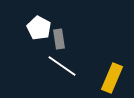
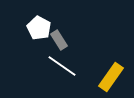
gray rectangle: moved 1 px down; rotated 24 degrees counterclockwise
yellow rectangle: moved 1 px left, 1 px up; rotated 12 degrees clockwise
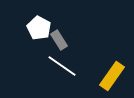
yellow rectangle: moved 1 px right, 1 px up
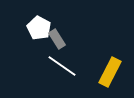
gray rectangle: moved 2 px left, 1 px up
yellow rectangle: moved 2 px left, 4 px up; rotated 8 degrees counterclockwise
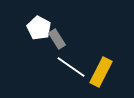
white line: moved 9 px right, 1 px down
yellow rectangle: moved 9 px left
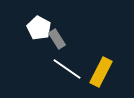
white line: moved 4 px left, 2 px down
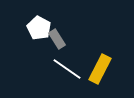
yellow rectangle: moved 1 px left, 3 px up
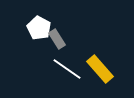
yellow rectangle: rotated 68 degrees counterclockwise
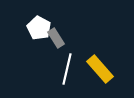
gray rectangle: moved 1 px left, 1 px up
white line: rotated 68 degrees clockwise
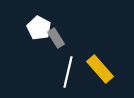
white line: moved 1 px right, 3 px down
